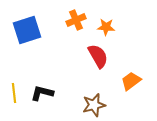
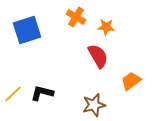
orange cross: moved 3 px up; rotated 36 degrees counterclockwise
yellow line: moved 1 px left, 1 px down; rotated 54 degrees clockwise
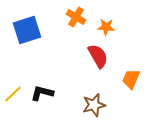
orange trapezoid: moved 2 px up; rotated 30 degrees counterclockwise
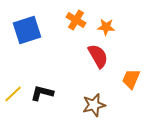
orange cross: moved 3 px down
